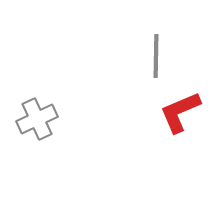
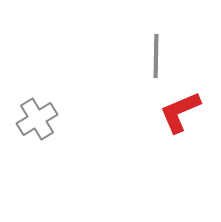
gray cross: rotated 6 degrees counterclockwise
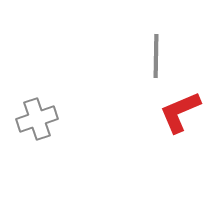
gray cross: rotated 12 degrees clockwise
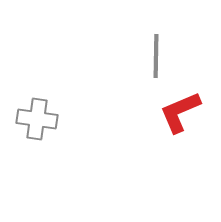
gray cross: rotated 27 degrees clockwise
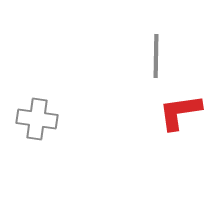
red L-shape: rotated 15 degrees clockwise
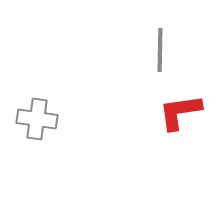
gray line: moved 4 px right, 6 px up
